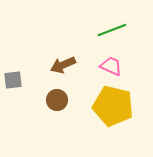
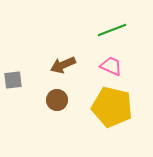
yellow pentagon: moved 1 px left, 1 px down
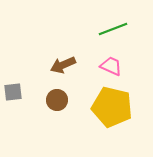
green line: moved 1 px right, 1 px up
gray square: moved 12 px down
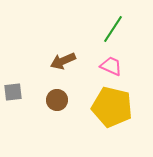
green line: rotated 36 degrees counterclockwise
brown arrow: moved 4 px up
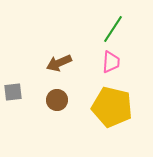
brown arrow: moved 4 px left, 2 px down
pink trapezoid: moved 4 px up; rotated 70 degrees clockwise
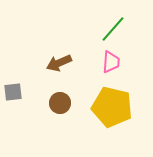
green line: rotated 8 degrees clockwise
brown circle: moved 3 px right, 3 px down
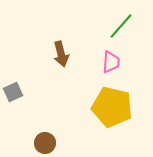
green line: moved 8 px right, 3 px up
brown arrow: moved 2 px right, 9 px up; rotated 80 degrees counterclockwise
gray square: rotated 18 degrees counterclockwise
brown circle: moved 15 px left, 40 px down
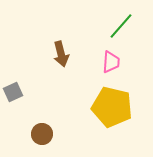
brown circle: moved 3 px left, 9 px up
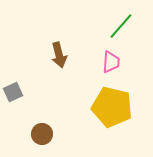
brown arrow: moved 2 px left, 1 px down
